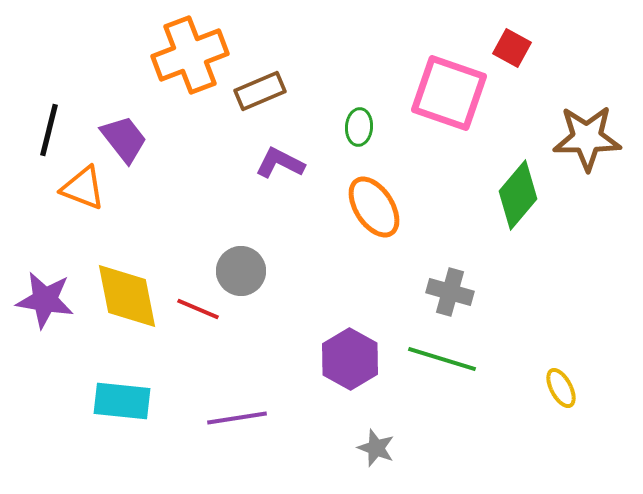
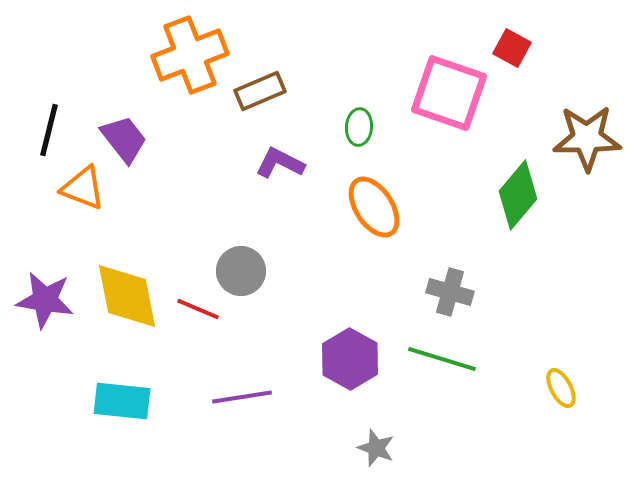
purple line: moved 5 px right, 21 px up
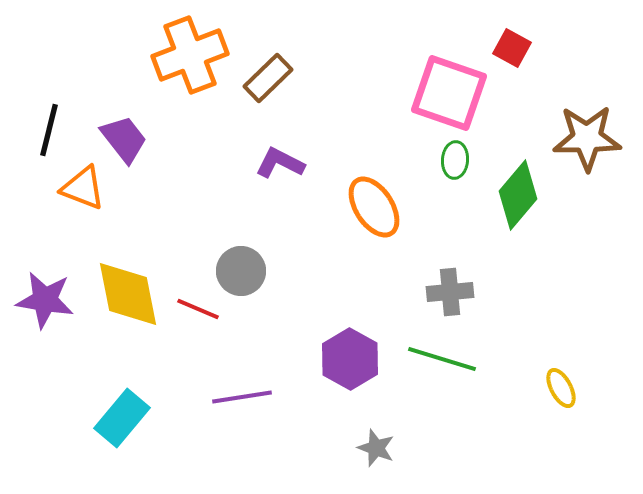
brown rectangle: moved 8 px right, 13 px up; rotated 21 degrees counterclockwise
green ellipse: moved 96 px right, 33 px down
gray cross: rotated 21 degrees counterclockwise
yellow diamond: moved 1 px right, 2 px up
cyan rectangle: moved 17 px down; rotated 56 degrees counterclockwise
